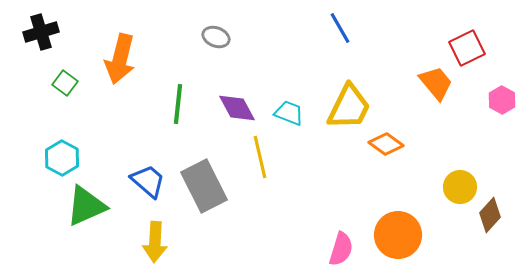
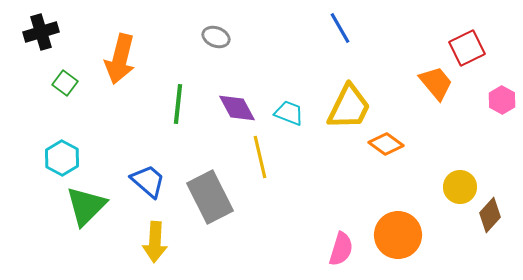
gray rectangle: moved 6 px right, 11 px down
green triangle: rotated 21 degrees counterclockwise
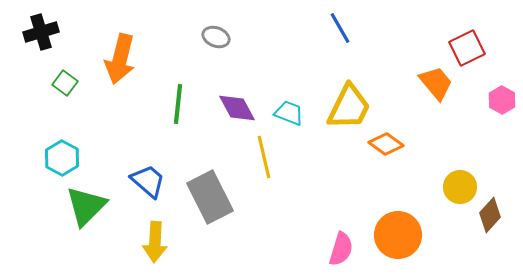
yellow line: moved 4 px right
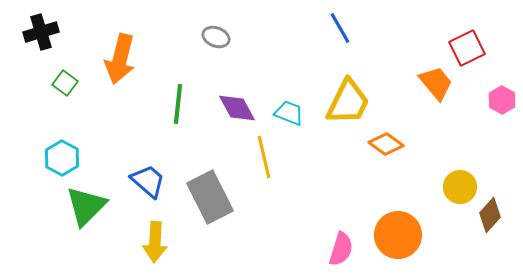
yellow trapezoid: moved 1 px left, 5 px up
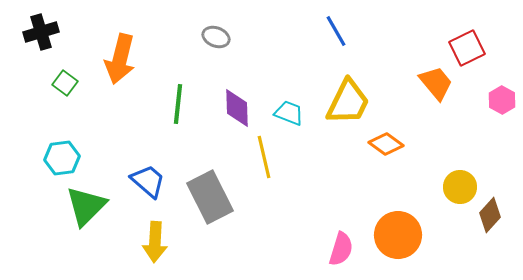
blue line: moved 4 px left, 3 px down
purple diamond: rotated 27 degrees clockwise
cyan hexagon: rotated 24 degrees clockwise
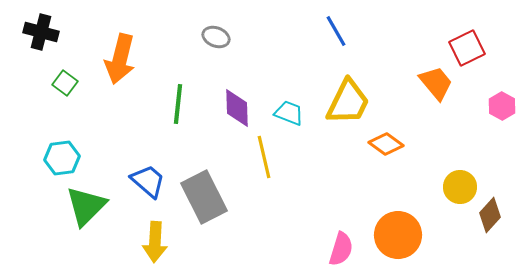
black cross: rotated 32 degrees clockwise
pink hexagon: moved 6 px down
gray rectangle: moved 6 px left
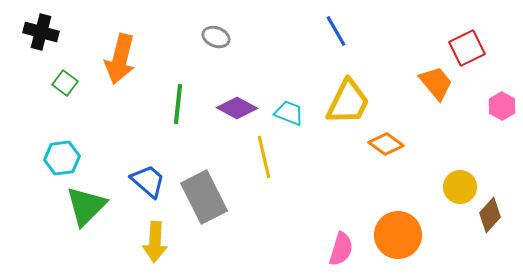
purple diamond: rotated 60 degrees counterclockwise
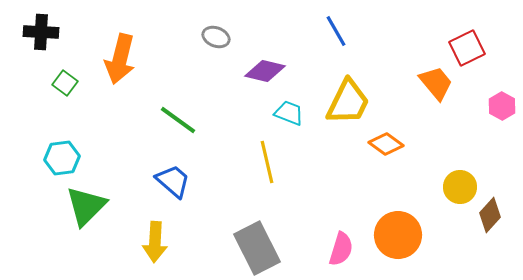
black cross: rotated 12 degrees counterclockwise
green line: moved 16 px down; rotated 60 degrees counterclockwise
purple diamond: moved 28 px right, 37 px up; rotated 15 degrees counterclockwise
yellow line: moved 3 px right, 5 px down
blue trapezoid: moved 25 px right
gray rectangle: moved 53 px right, 51 px down
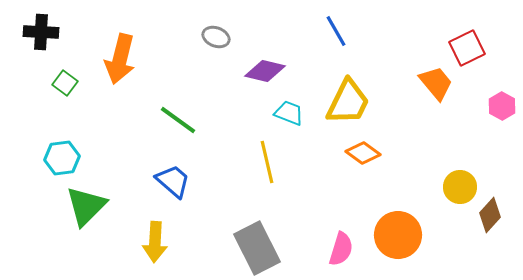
orange diamond: moved 23 px left, 9 px down
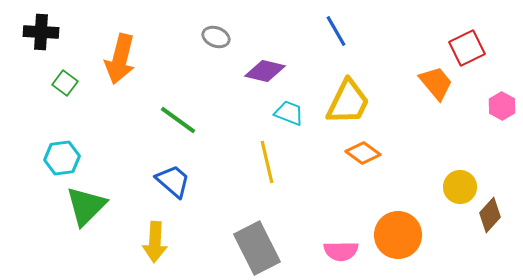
pink semicircle: moved 2 px down; rotated 72 degrees clockwise
